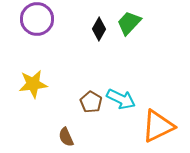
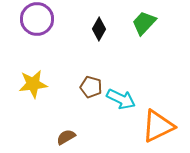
green trapezoid: moved 15 px right
brown pentagon: moved 15 px up; rotated 15 degrees counterclockwise
brown semicircle: rotated 84 degrees clockwise
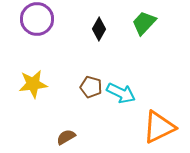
cyan arrow: moved 6 px up
orange triangle: moved 1 px right, 1 px down
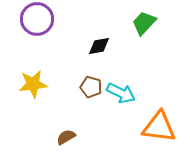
black diamond: moved 17 px down; rotated 50 degrees clockwise
orange triangle: rotated 33 degrees clockwise
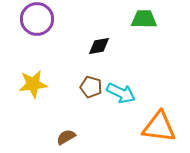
green trapezoid: moved 4 px up; rotated 48 degrees clockwise
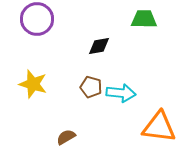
yellow star: rotated 24 degrees clockwise
cyan arrow: rotated 20 degrees counterclockwise
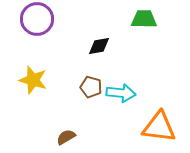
yellow star: moved 4 px up
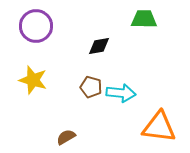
purple circle: moved 1 px left, 7 px down
